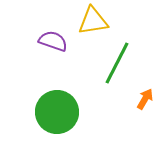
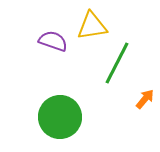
yellow triangle: moved 1 px left, 5 px down
orange arrow: rotated 10 degrees clockwise
green circle: moved 3 px right, 5 px down
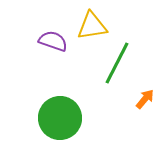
green circle: moved 1 px down
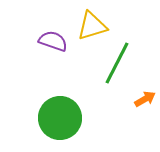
yellow triangle: rotated 8 degrees counterclockwise
orange arrow: rotated 20 degrees clockwise
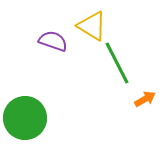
yellow triangle: rotated 48 degrees clockwise
green line: rotated 54 degrees counterclockwise
green circle: moved 35 px left
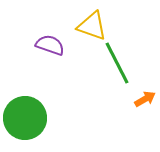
yellow triangle: rotated 12 degrees counterclockwise
purple semicircle: moved 3 px left, 4 px down
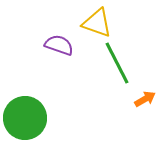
yellow triangle: moved 5 px right, 3 px up
purple semicircle: moved 9 px right
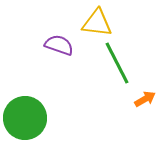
yellow triangle: rotated 12 degrees counterclockwise
